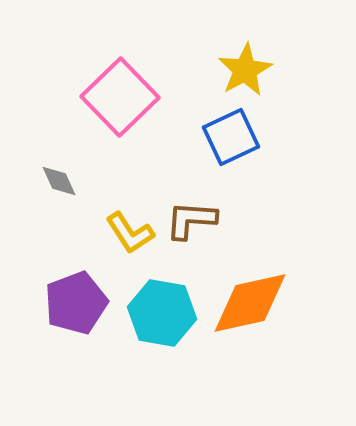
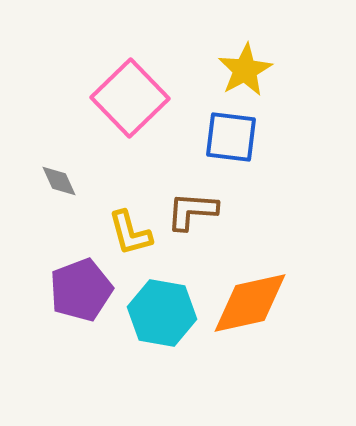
pink square: moved 10 px right, 1 px down
blue square: rotated 32 degrees clockwise
brown L-shape: moved 1 px right, 9 px up
yellow L-shape: rotated 18 degrees clockwise
purple pentagon: moved 5 px right, 13 px up
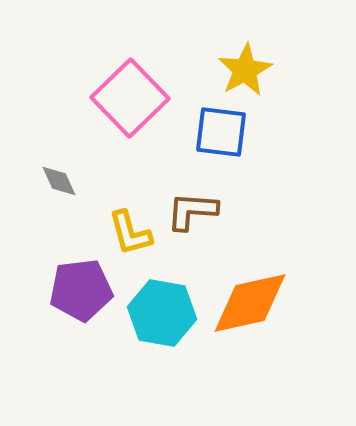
blue square: moved 10 px left, 5 px up
purple pentagon: rotated 14 degrees clockwise
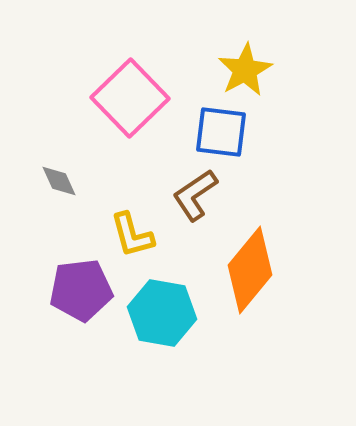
brown L-shape: moved 3 px right, 16 px up; rotated 38 degrees counterclockwise
yellow L-shape: moved 2 px right, 2 px down
orange diamond: moved 33 px up; rotated 38 degrees counterclockwise
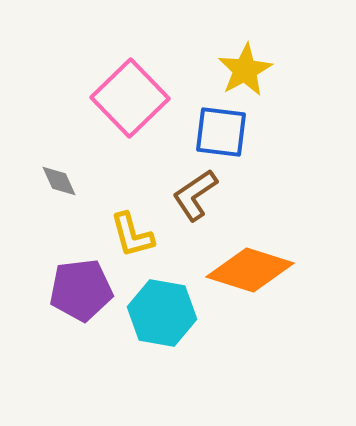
orange diamond: rotated 68 degrees clockwise
